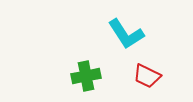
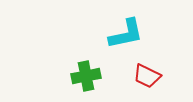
cyan L-shape: rotated 69 degrees counterclockwise
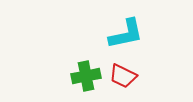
red trapezoid: moved 24 px left
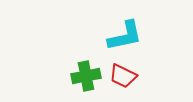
cyan L-shape: moved 1 px left, 2 px down
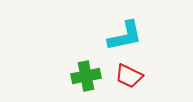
red trapezoid: moved 6 px right
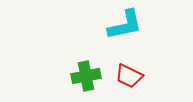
cyan L-shape: moved 11 px up
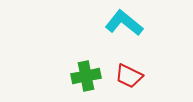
cyan L-shape: moved 1 px left, 2 px up; rotated 129 degrees counterclockwise
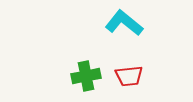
red trapezoid: rotated 32 degrees counterclockwise
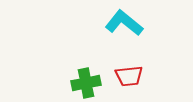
green cross: moved 7 px down
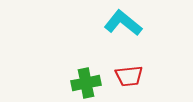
cyan L-shape: moved 1 px left
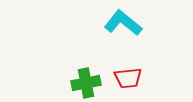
red trapezoid: moved 1 px left, 2 px down
